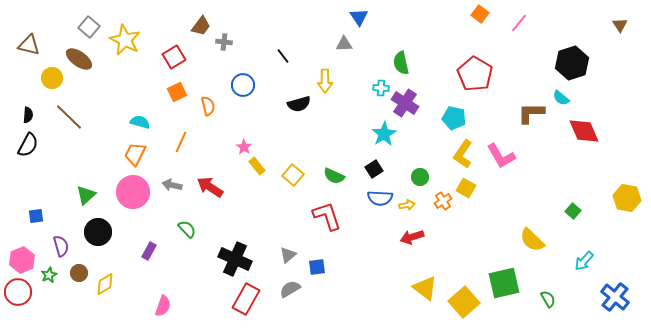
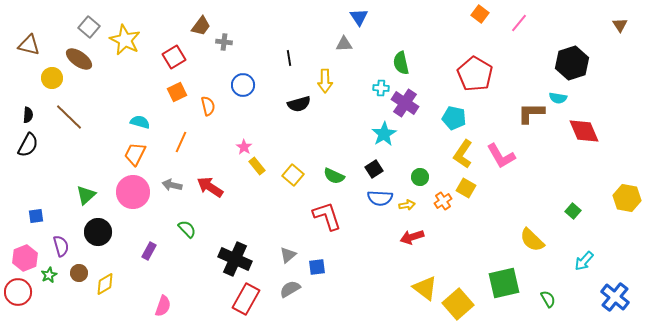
black line at (283, 56): moved 6 px right, 2 px down; rotated 28 degrees clockwise
cyan semicircle at (561, 98): moved 3 px left; rotated 30 degrees counterclockwise
pink hexagon at (22, 260): moved 3 px right, 2 px up
yellow square at (464, 302): moved 6 px left, 2 px down
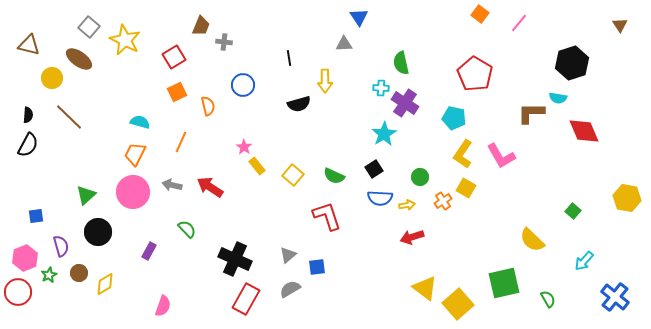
brown trapezoid at (201, 26): rotated 15 degrees counterclockwise
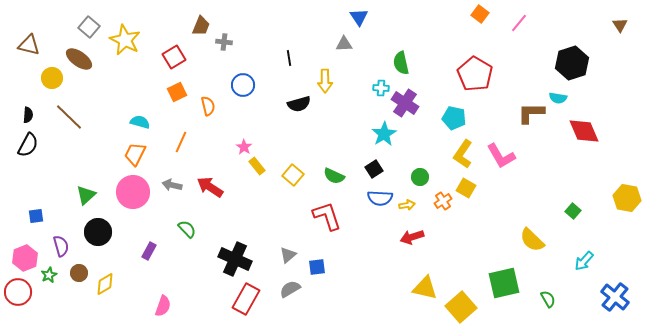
yellow triangle at (425, 288): rotated 24 degrees counterclockwise
yellow square at (458, 304): moved 3 px right, 3 px down
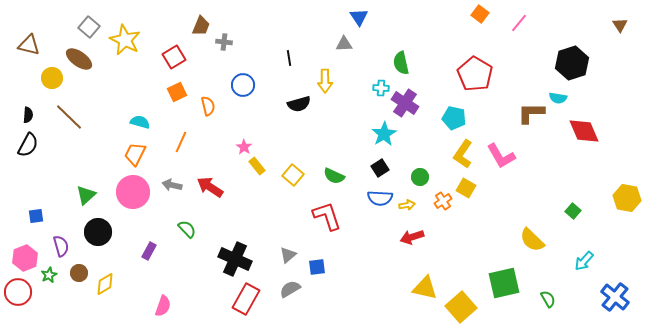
black square at (374, 169): moved 6 px right, 1 px up
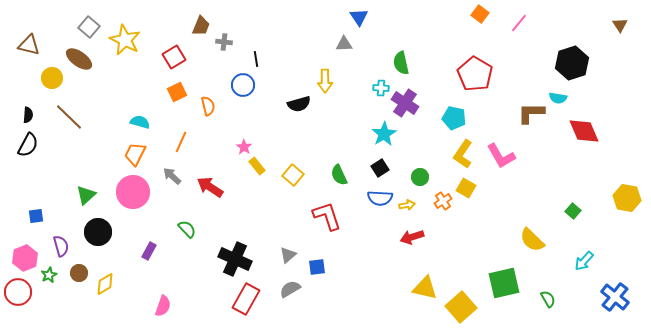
black line at (289, 58): moved 33 px left, 1 px down
green semicircle at (334, 176): moved 5 px right, 1 px up; rotated 40 degrees clockwise
gray arrow at (172, 185): moved 9 px up; rotated 30 degrees clockwise
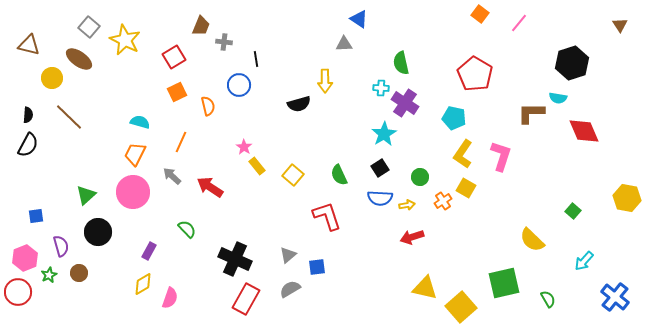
blue triangle at (359, 17): moved 2 px down; rotated 24 degrees counterclockwise
blue circle at (243, 85): moved 4 px left
pink L-shape at (501, 156): rotated 132 degrees counterclockwise
yellow diamond at (105, 284): moved 38 px right
pink semicircle at (163, 306): moved 7 px right, 8 px up
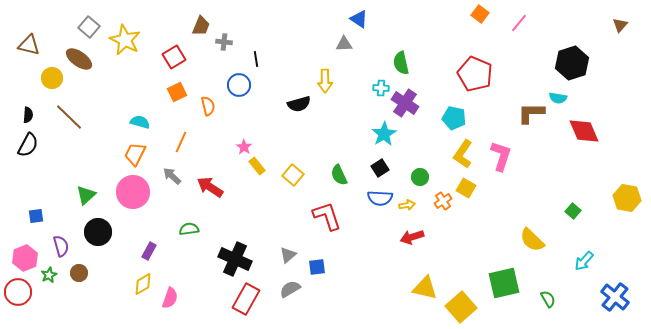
brown triangle at (620, 25): rotated 14 degrees clockwise
red pentagon at (475, 74): rotated 8 degrees counterclockwise
green semicircle at (187, 229): moved 2 px right; rotated 54 degrees counterclockwise
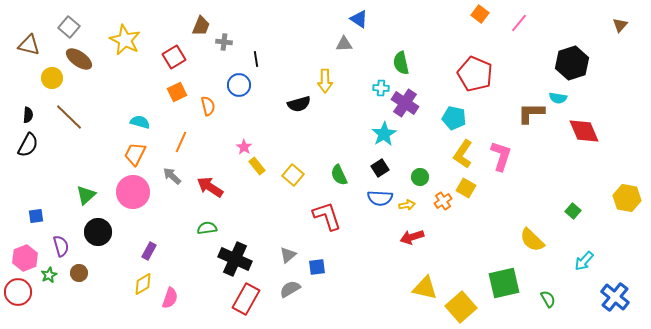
gray square at (89, 27): moved 20 px left
green semicircle at (189, 229): moved 18 px right, 1 px up
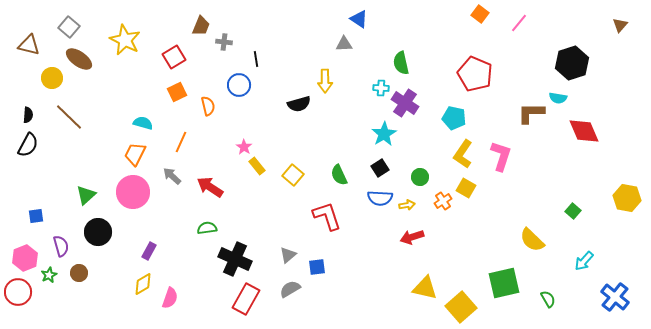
cyan semicircle at (140, 122): moved 3 px right, 1 px down
